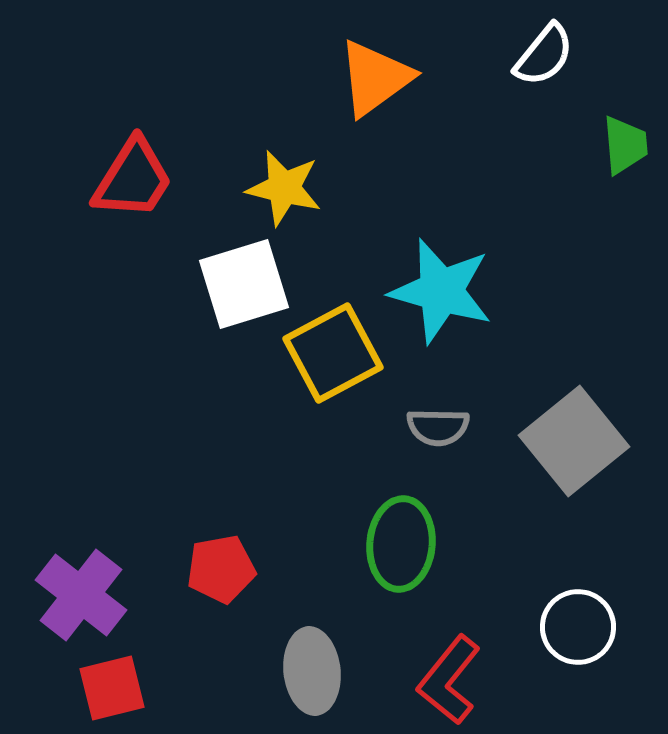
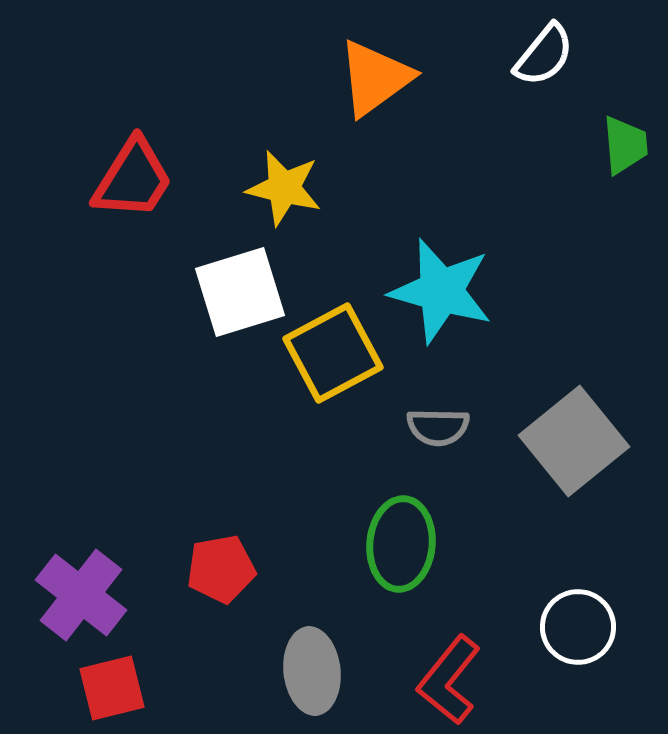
white square: moved 4 px left, 8 px down
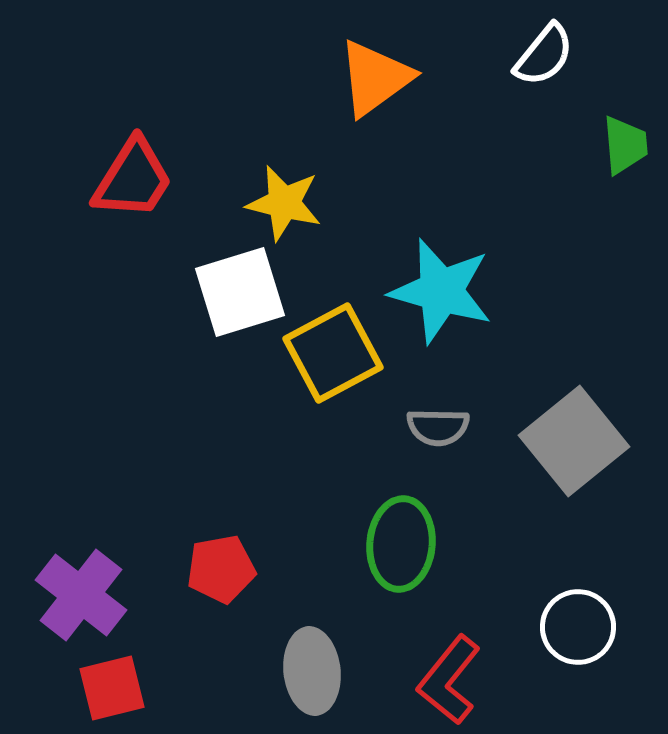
yellow star: moved 15 px down
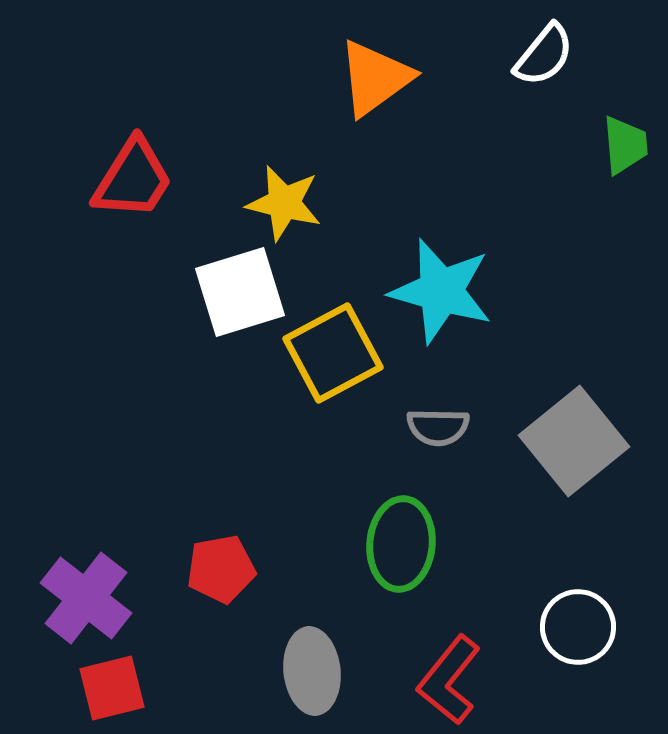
purple cross: moved 5 px right, 3 px down
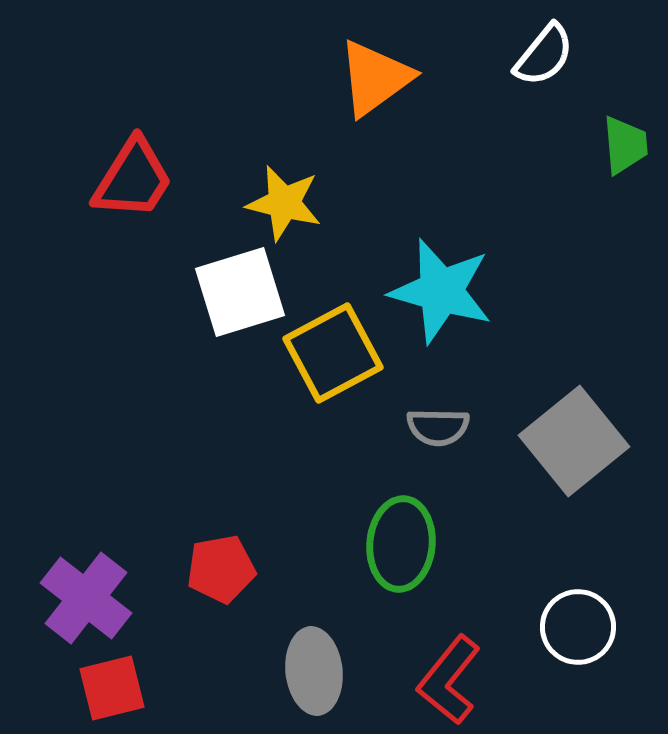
gray ellipse: moved 2 px right
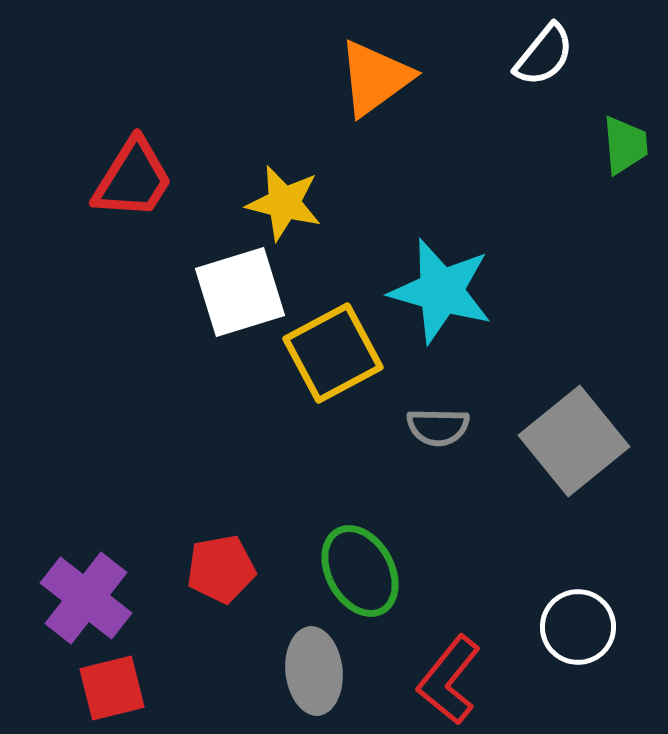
green ellipse: moved 41 px left, 27 px down; rotated 34 degrees counterclockwise
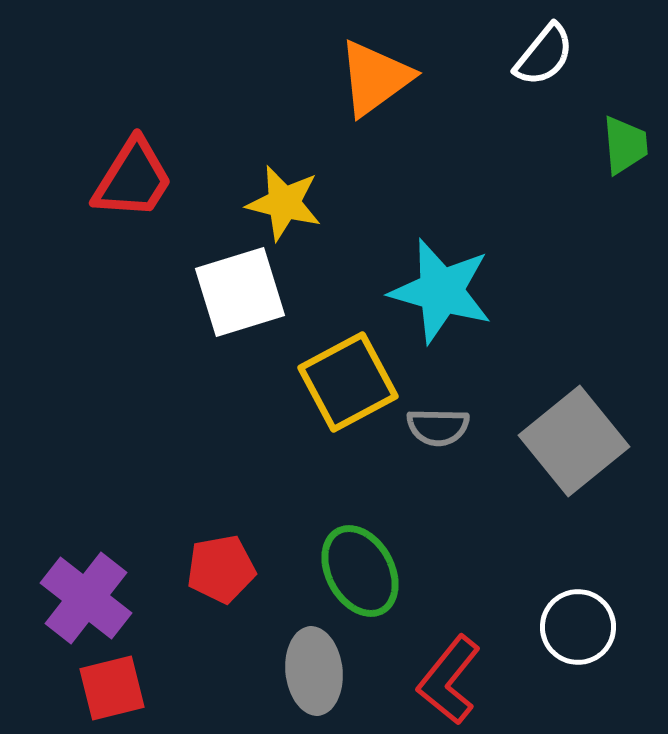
yellow square: moved 15 px right, 29 px down
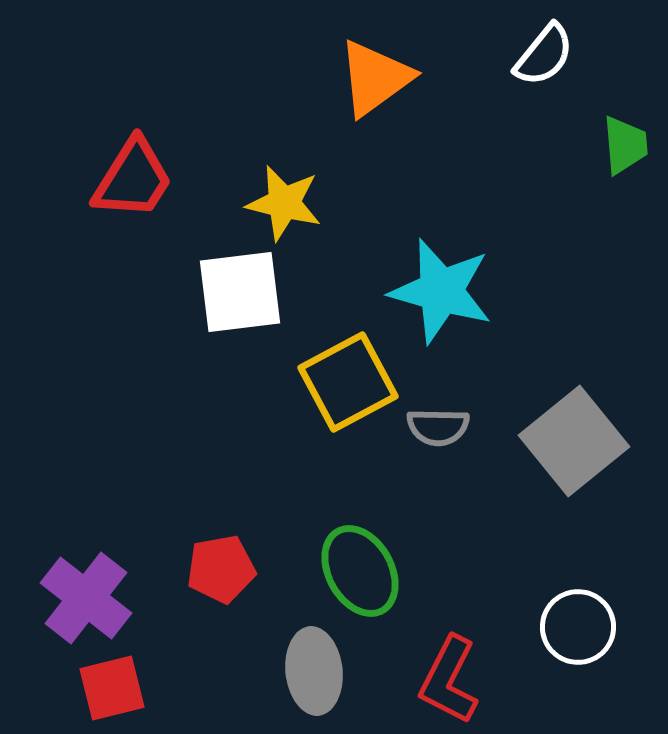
white square: rotated 10 degrees clockwise
red L-shape: rotated 12 degrees counterclockwise
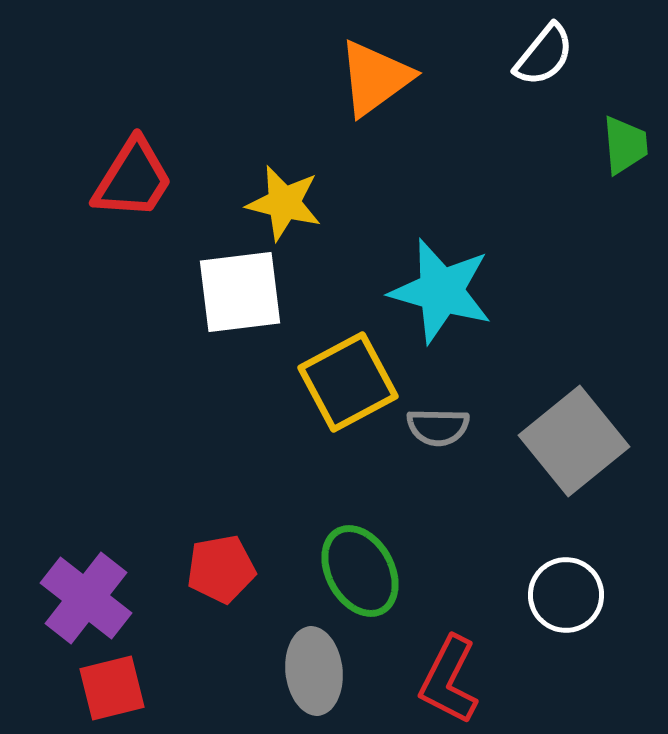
white circle: moved 12 px left, 32 px up
